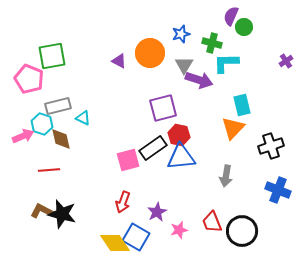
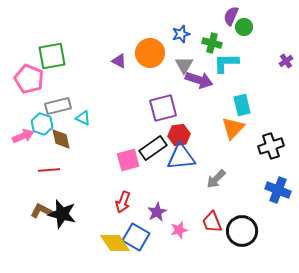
red hexagon: rotated 20 degrees counterclockwise
gray arrow: moved 10 px left, 3 px down; rotated 35 degrees clockwise
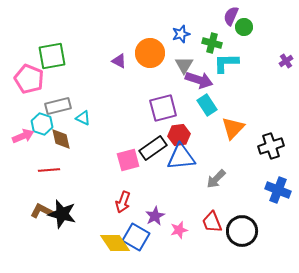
cyan rectangle: moved 35 px left; rotated 20 degrees counterclockwise
purple star: moved 2 px left, 4 px down
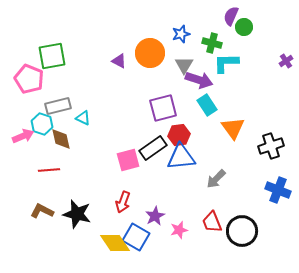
orange triangle: rotated 20 degrees counterclockwise
black star: moved 15 px right
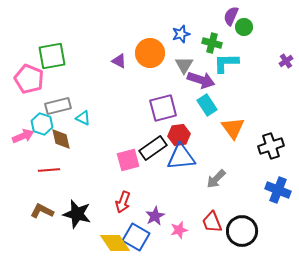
purple arrow: moved 2 px right
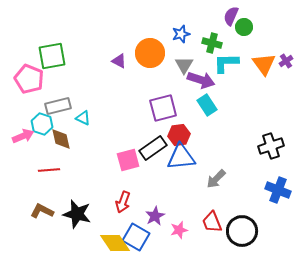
orange triangle: moved 31 px right, 64 px up
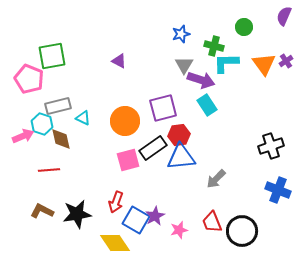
purple semicircle: moved 53 px right
green cross: moved 2 px right, 3 px down
orange circle: moved 25 px left, 68 px down
red arrow: moved 7 px left
black star: rotated 24 degrees counterclockwise
blue square: moved 17 px up
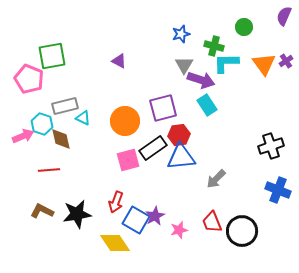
gray rectangle: moved 7 px right
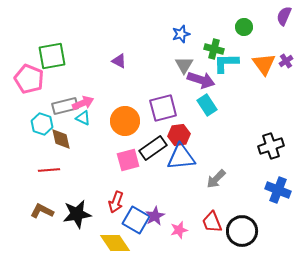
green cross: moved 3 px down
pink arrow: moved 60 px right, 33 px up
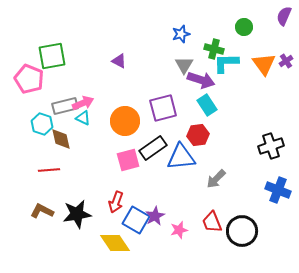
red hexagon: moved 19 px right
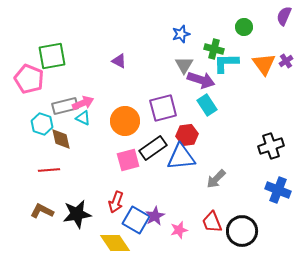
red hexagon: moved 11 px left
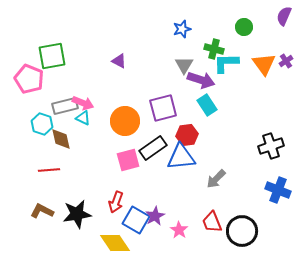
blue star: moved 1 px right, 5 px up
pink arrow: rotated 45 degrees clockwise
pink star: rotated 24 degrees counterclockwise
